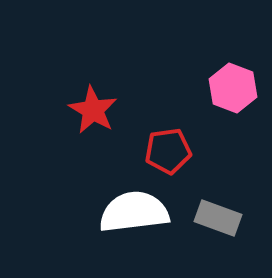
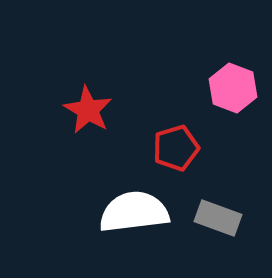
red star: moved 5 px left
red pentagon: moved 8 px right, 3 px up; rotated 9 degrees counterclockwise
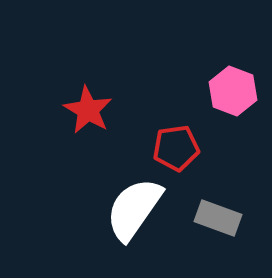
pink hexagon: moved 3 px down
red pentagon: rotated 9 degrees clockwise
white semicircle: moved 3 px up; rotated 48 degrees counterclockwise
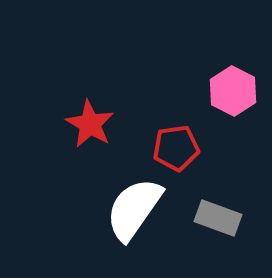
pink hexagon: rotated 6 degrees clockwise
red star: moved 2 px right, 14 px down
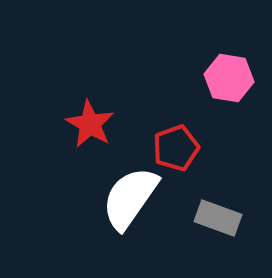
pink hexagon: moved 4 px left, 13 px up; rotated 18 degrees counterclockwise
red pentagon: rotated 12 degrees counterclockwise
white semicircle: moved 4 px left, 11 px up
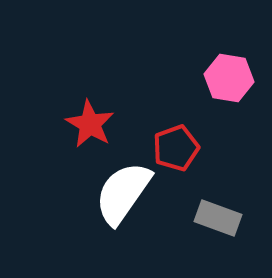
white semicircle: moved 7 px left, 5 px up
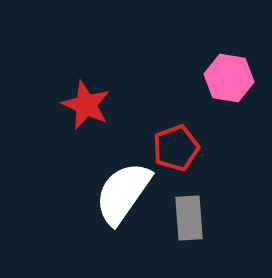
red star: moved 4 px left, 19 px up; rotated 6 degrees counterclockwise
gray rectangle: moved 29 px left; rotated 66 degrees clockwise
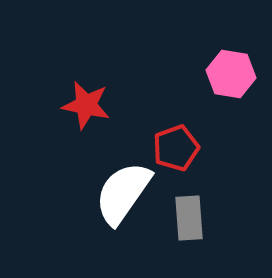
pink hexagon: moved 2 px right, 4 px up
red star: rotated 12 degrees counterclockwise
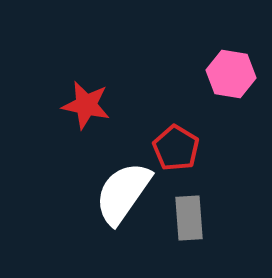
red pentagon: rotated 21 degrees counterclockwise
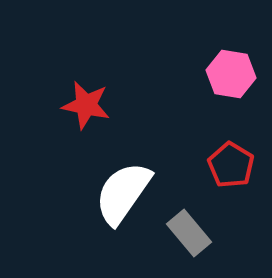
red pentagon: moved 55 px right, 17 px down
gray rectangle: moved 15 px down; rotated 36 degrees counterclockwise
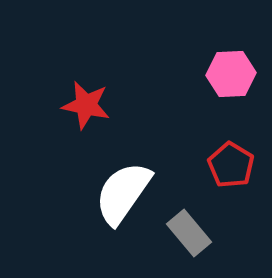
pink hexagon: rotated 12 degrees counterclockwise
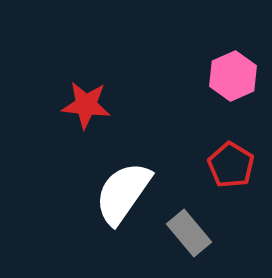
pink hexagon: moved 2 px right, 2 px down; rotated 21 degrees counterclockwise
red star: rotated 6 degrees counterclockwise
